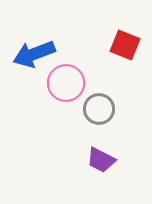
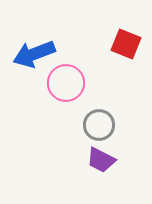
red square: moved 1 px right, 1 px up
gray circle: moved 16 px down
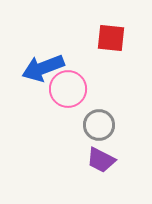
red square: moved 15 px left, 6 px up; rotated 16 degrees counterclockwise
blue arrow: moved 9 px right, 14 px down
pink circle: moved 2 px right, 6 px down
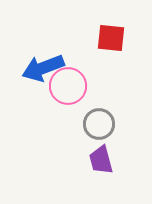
pink circle: moved 3 px up
gray circle: moved 1 px up
purple trapezoid: rotated 48 degrees clockwise
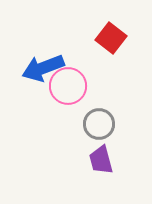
red square: rotated 32 degrees clockwise
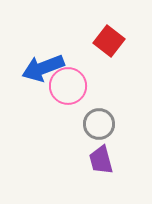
red square: moved 2 px left, 3 px down
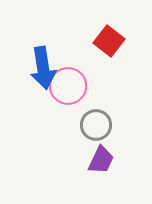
blue arrow: rotated 78 degrees counterclockwise
gray circle: moved 3 px left, 1 px down
purple trapezoid: rotated 140 degrees counterclockwise
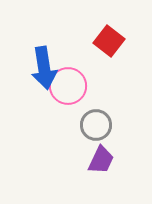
blue arrow: moved 1 px right
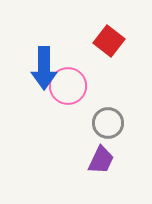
blue arrow: rotated 9 degrees clockwise
gray circle: moved 12 px right, 2 px up
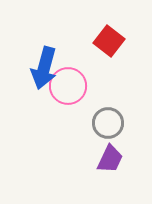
blue arrow: rotated 15 degrees clockwise
purple trapezoid: moved 9 px right, 1 px up
